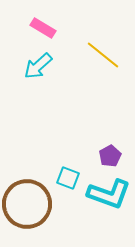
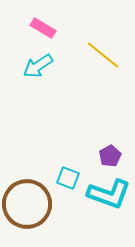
cyan arrow: rotated 8 degrees clockwise
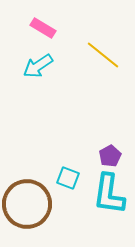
cyan L-shape: rotated 78 degrees clockwise
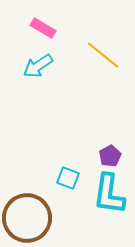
brown circle: moved 14 px down
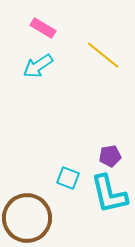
purple pentagon: rotated 20 degrees clockwise
cyan L-shape: rotated 21 degrees counterclockwise
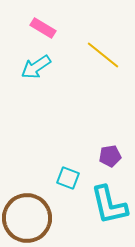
cyan arrow: moved 2 px left, 1 px down
cyan L-shape: moved 11 px down
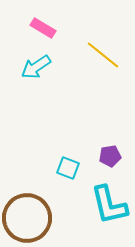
cyan square: moved 10 px up
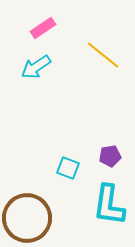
pink rectangle: rotated 65 degrees counterclockwise
cyan L-shape: rotated 21 degrees clockwise
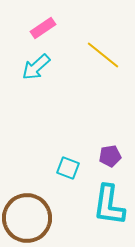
cyan arrow: rotated 8 degrees counterclockwise
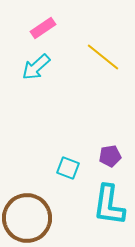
yellow line: moved 2 px down
